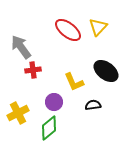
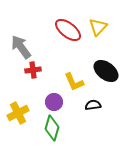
green diamond: moved 3 px right; rotated 35 degrees counterclockwise
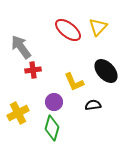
black ellipse: rotated 10 degrees clockwise
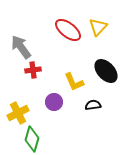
green diamond: moved 20 px left, 11 px down
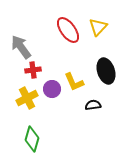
red ellipse: rotated 16 degrees clockwise
black ellipse: rotated 25 degrees clockwise
purple circle: moved 2 px left, 13 px up
yellow cross: moved 9 px right, 15 px up
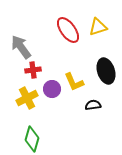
yellow triangle: rotated 30 degrees clockwise
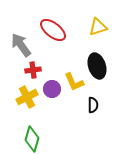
red ellipse: moved 15 px left; rotated 16 degrees counterclockwise
gray arrow: moved 2 px up
black ellipse: moved 9 px left, 5 px up
yellow cross: moved 1 px up
black semicircle: rotated 98 degrees clockwise
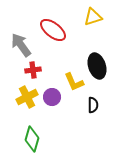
yellow triangle: moved 5 px left, 10 px up
purple circle: moved 8 px down
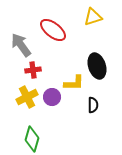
yellow L-shape: moved 1 px down; rotated 65 degrees counterclockwise
